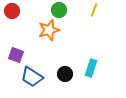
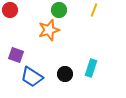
red circle: moved 2 px left, 1 px up
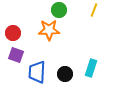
red circle: moved 3 px right, 23 px down
orange star: rotated 15 degrees clockwise
blue trapezoid: moved 5 px right, 5 px up; rotated 60 degrees clockwise
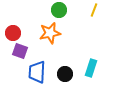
orange star: moved 1 px right, 3 px down; rotated 10 degrees counterclockwise
purple square: moved 4 px right, 4 px up
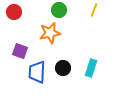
red circle: moved 1 px right, 21 px up
black circle: moved 2 px left, 6 px up
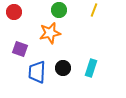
purple square: moved 2 px up
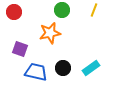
green circle: moved 3 px right
cyan rectangle: rotated 36 degrees clockwise
blue trapezoid: moved 1 px left; rotated 100 degrees clockwise
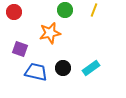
green circle: moved 3 px right
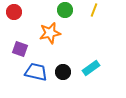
black circle: moved 4 px down
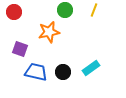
orange star: moved 1 px left, 1 px up
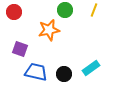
orange star: moved 2 px up
black circle: moved 1 px right, 2 px down
